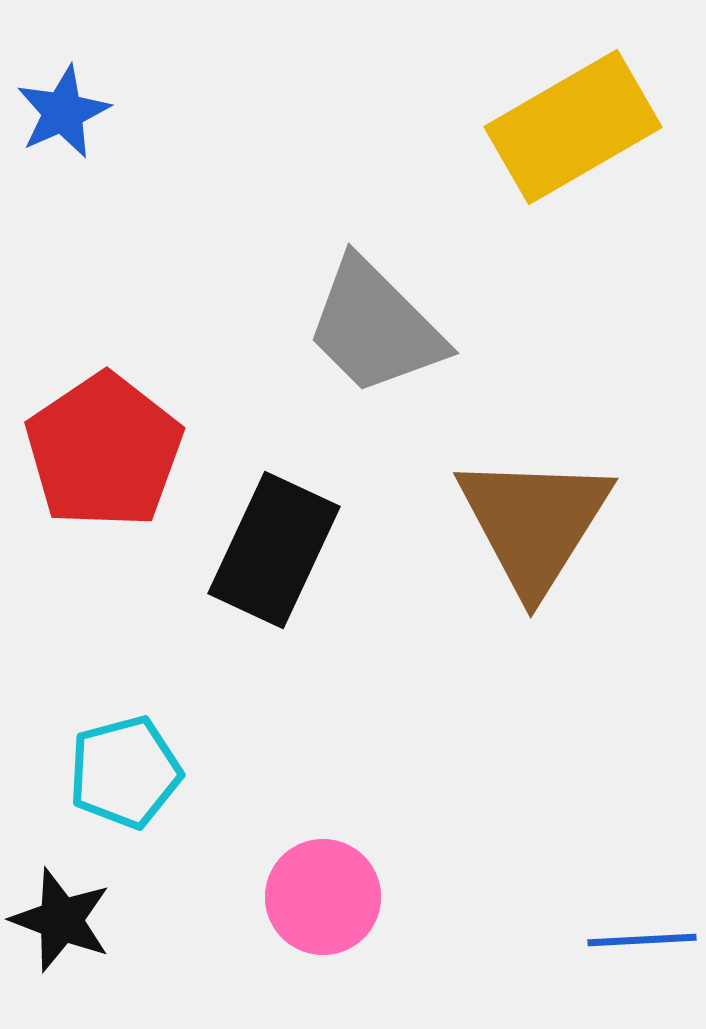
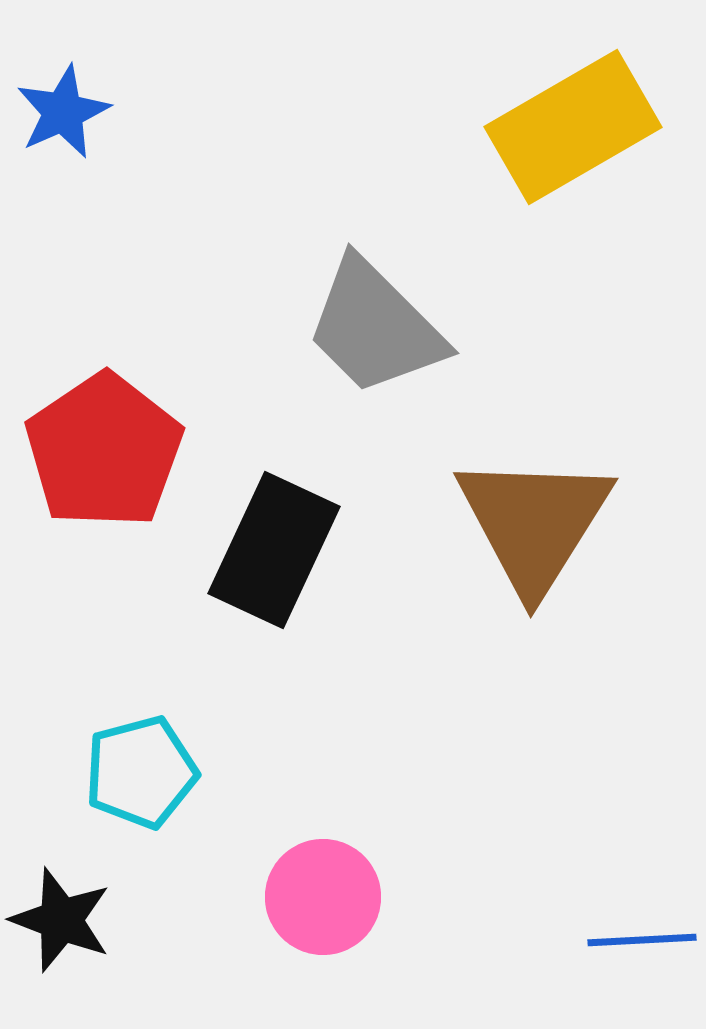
cyan pentagon: moved 16 px right
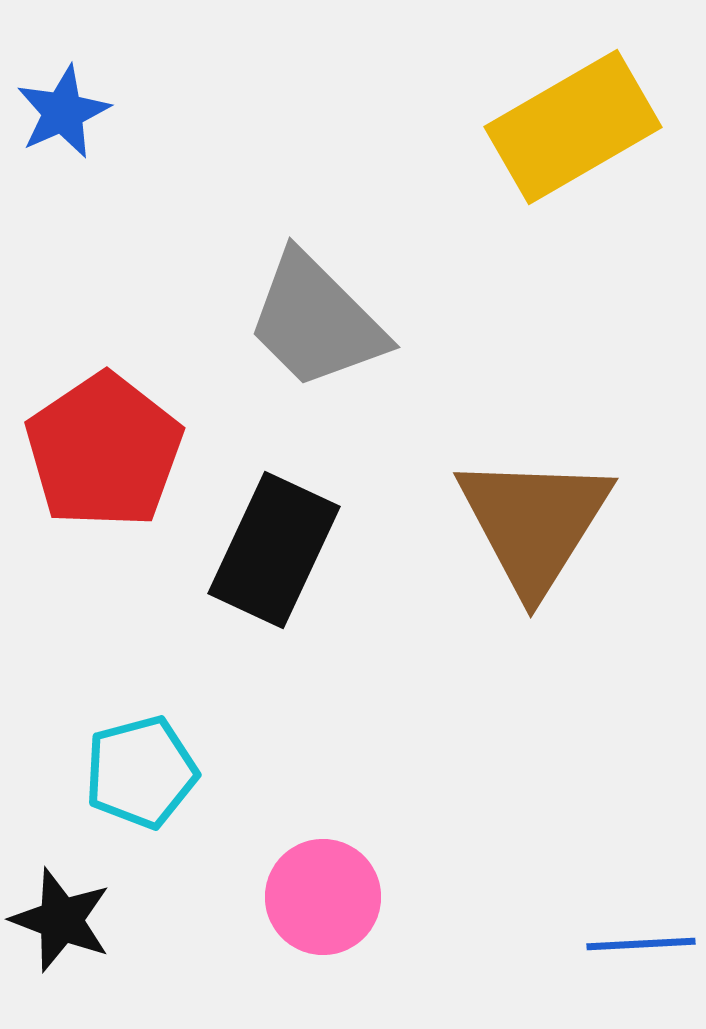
gray trapezoid: moved 59 px left, 6 px up
blue line: moved 1 px left, 4 px down
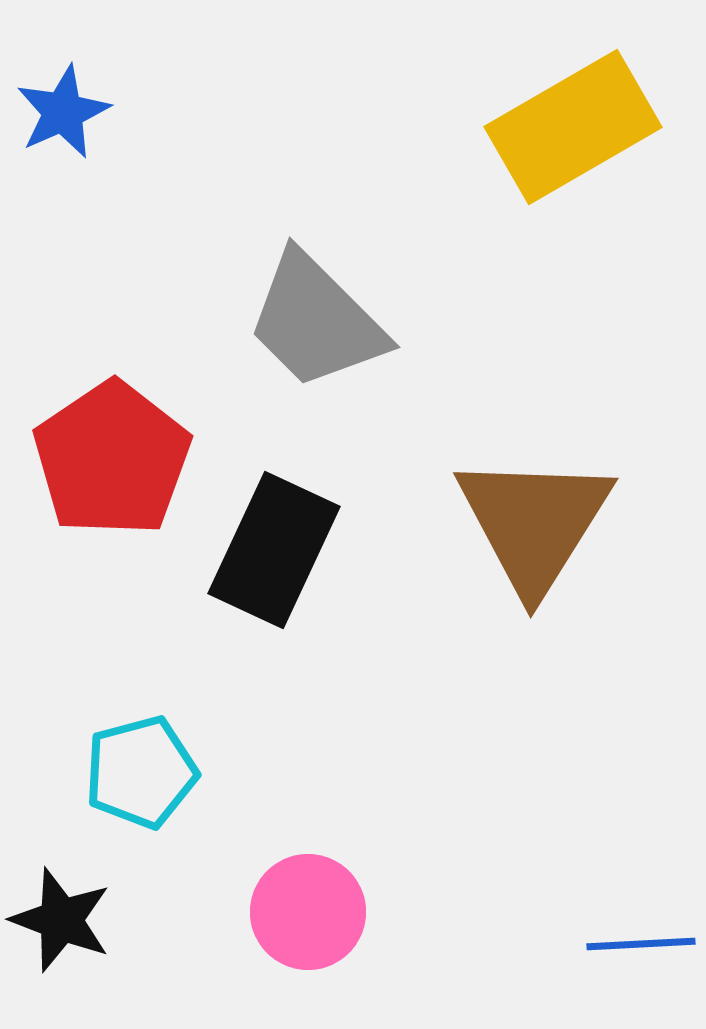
red pentagon: moved 8 px right, 8 px down
pink circle: moved 15 px left, 15 px down
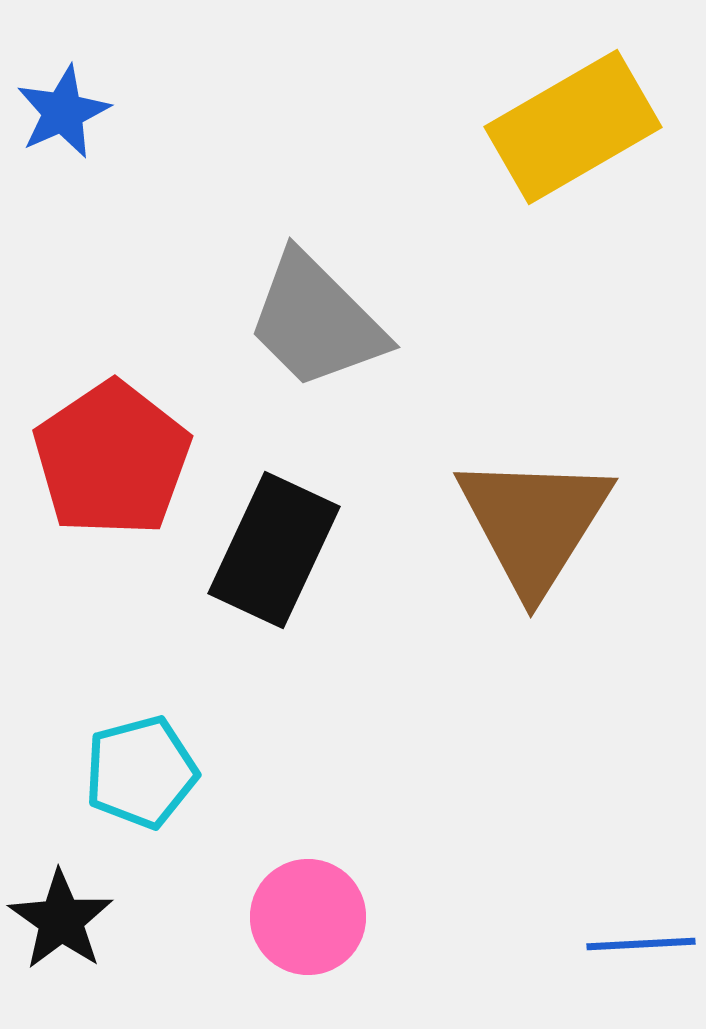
pink circle: moved 5 px down
black star: rotated 14 degrees clockwise
